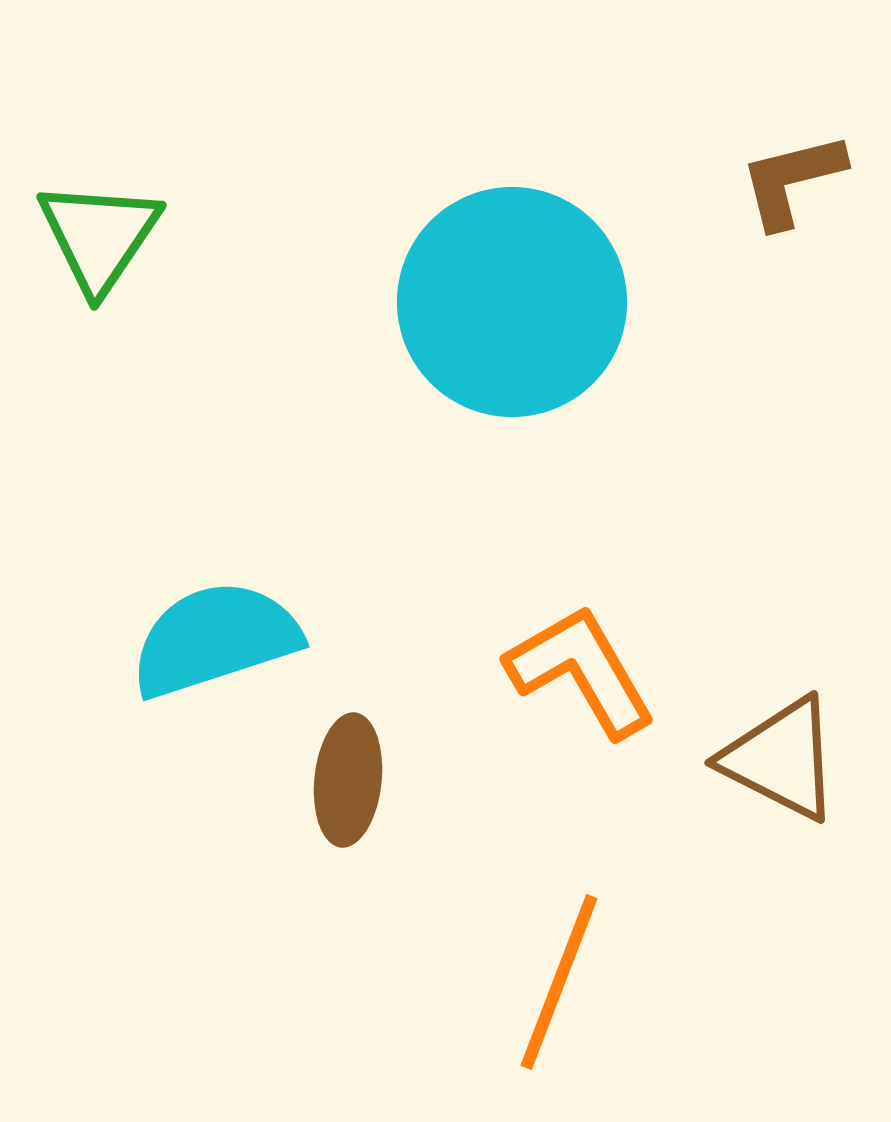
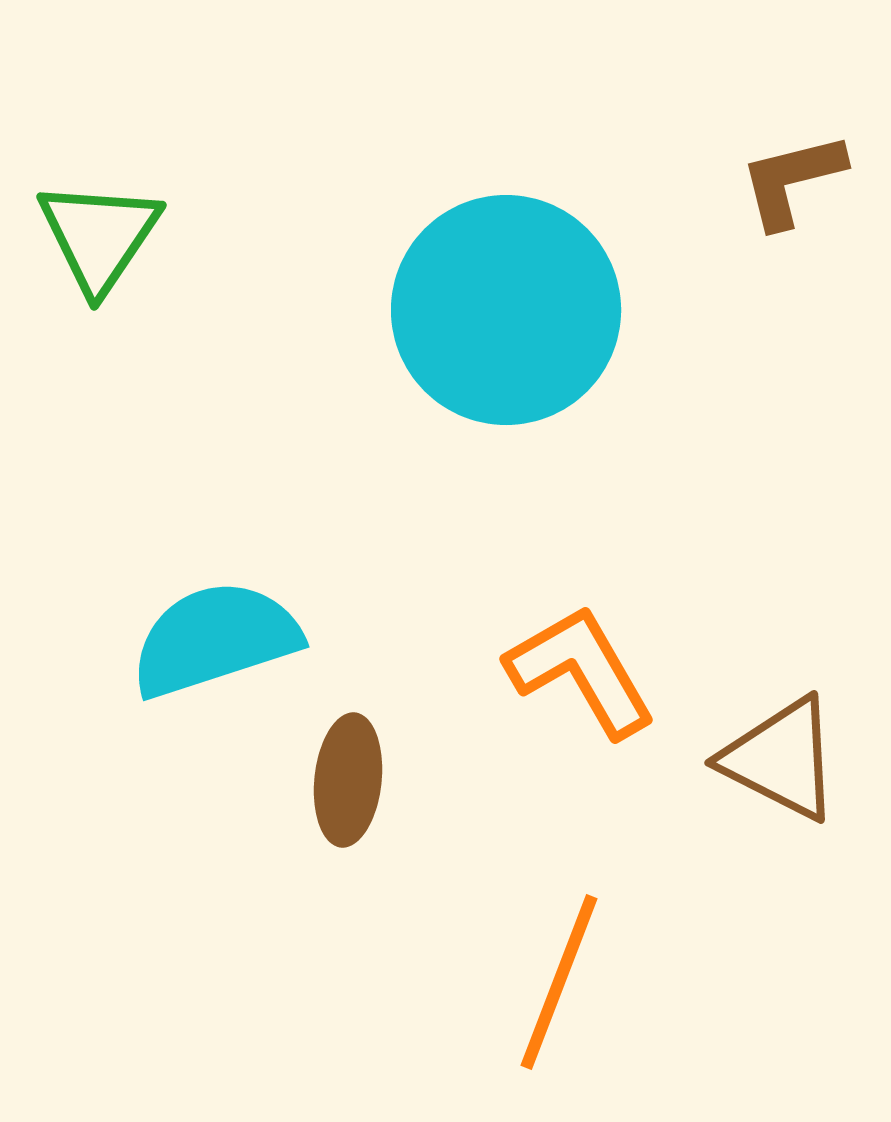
cyan circle: moved 6 px left, 8 px down
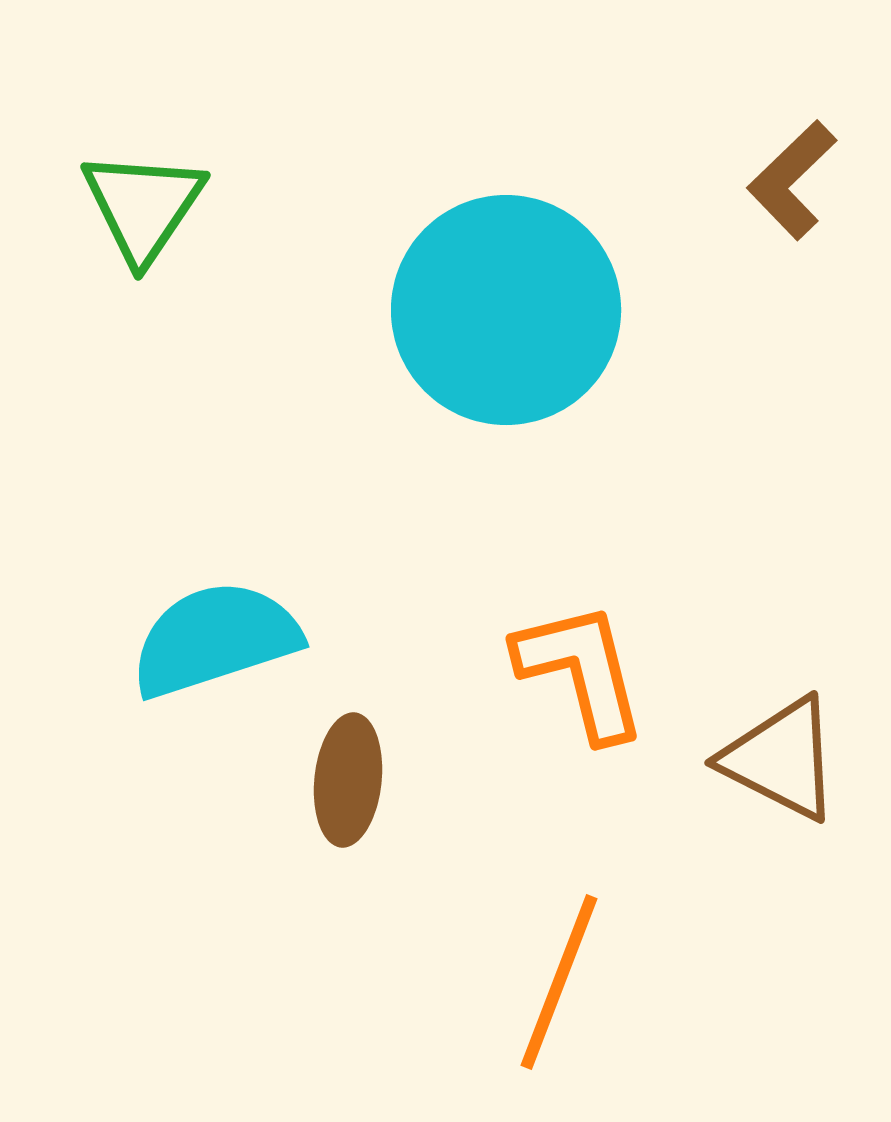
brown L-shape: rotated 30 degrees counterclockwise
green triangle: moved 44 px right, 30 px up
orange L-shape: rotated 16 degrees clockwise
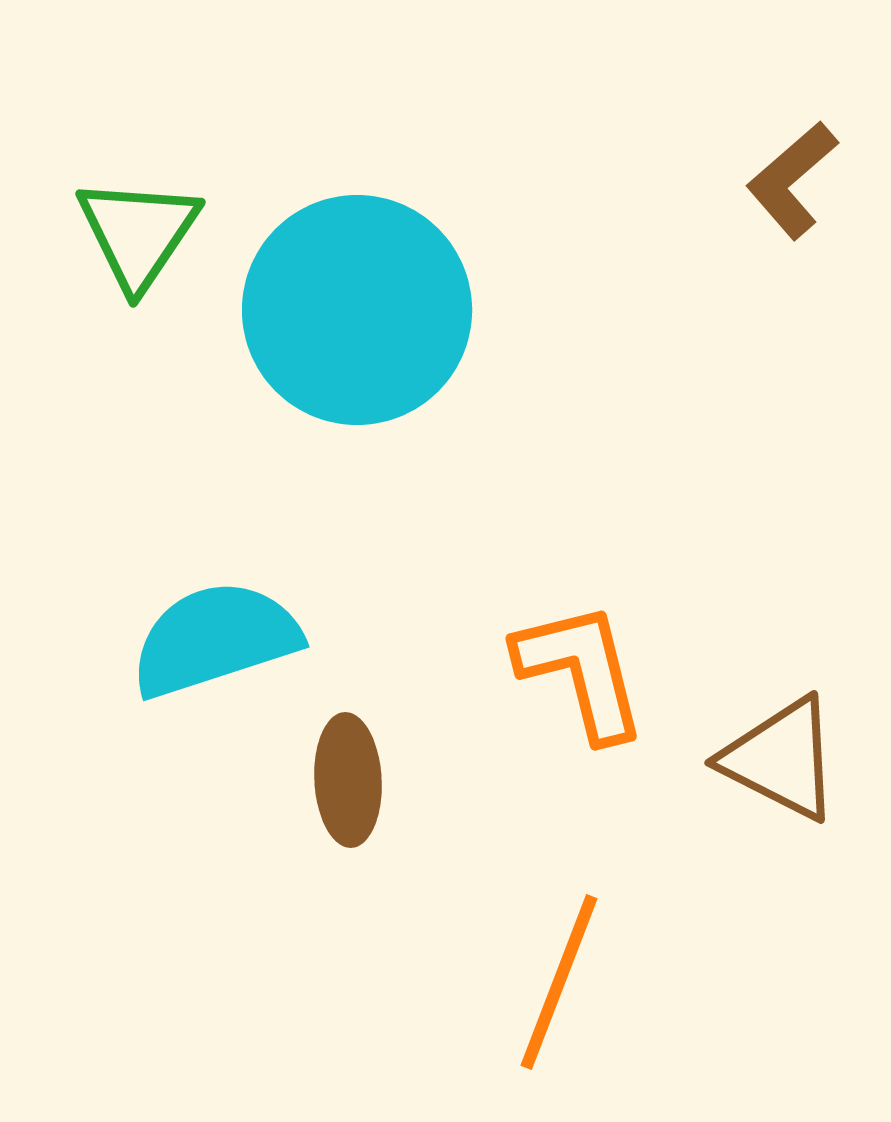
brown L-shape: rotated 3 degrees clockwise
green triangle: moved 5 px left, 27 px down
cyan circle: moved 149 px left
brown ellipse: rotated 9 degrees counterclockwise
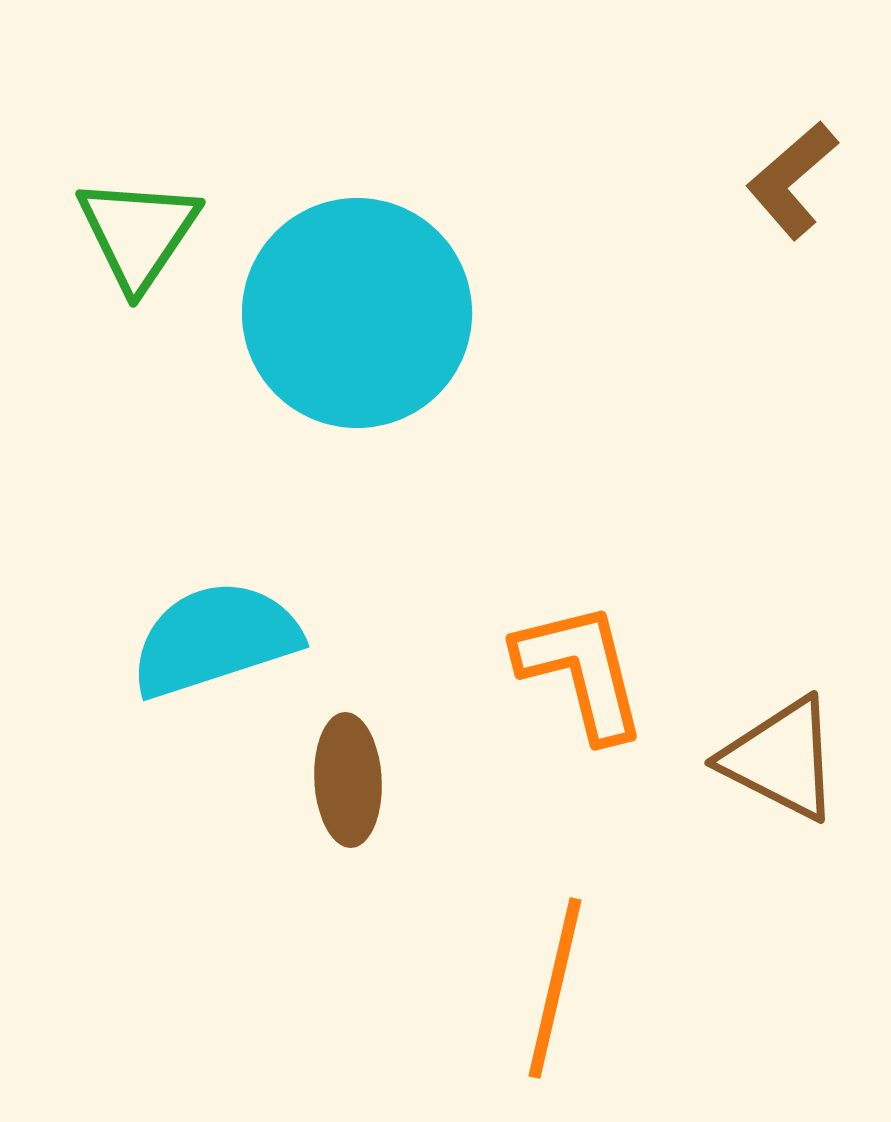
cyan circle: moved 3 px down
orange line: moved 4 px left, 6 px down; rotated 8 degrees counterclockwise
